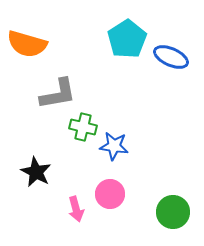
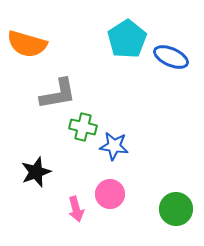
black star: rotated 24 degrees clockwise
green circle: moved 3 px right, 3 px up
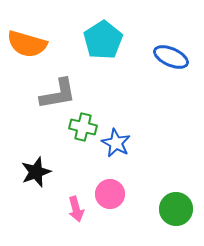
cyan pentagon: moved 24 px left, 1 px down
blue star: moved 2 px right, 3 px up; rotated 20 degrees clockwise
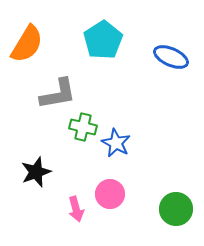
orange semicircle: rotated 75 degrees counterclockwise
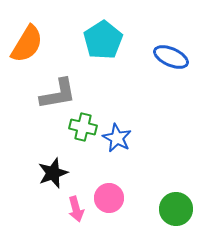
blue star: moved 1 px right, 5 px up
black star: moved 17 px right, 1 px down
pink circle: moved 1 px left, 4 px down
